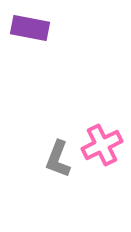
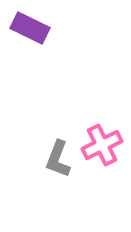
purple rectangle: rotated 15 degrees clockwise
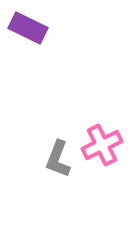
purple rectangle: moved 2 px left
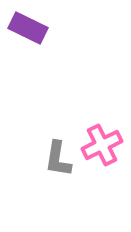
gray L-shape: rotated 12 degrees counterclockwise
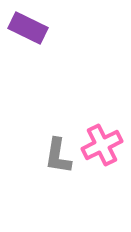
gray L-shape: moved 3 px up
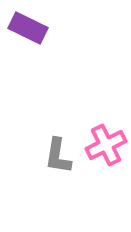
pink cross: moved 4 px right
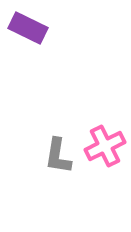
pink cross: moved 1 px left, 1 px down
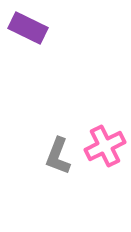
gray L-shape: rotated 12 degrees clockwise
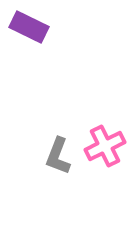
purple rectangle: moved 1 px right, 1 px up
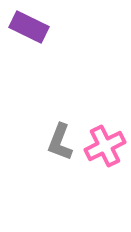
gray L-shape: moved 2 px right, 14 px up
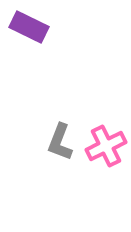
pink cross: moved 1 px right
